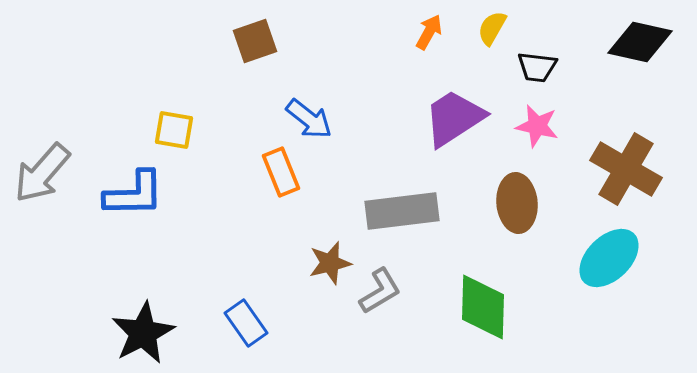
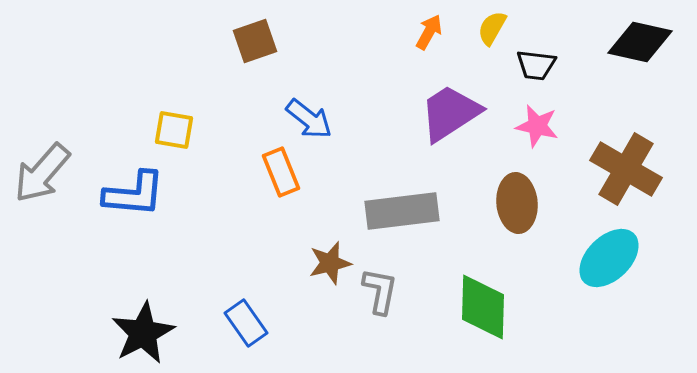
black trapezoid: moved 1 px left, 2 px up
purple trapezoid: moved 4 px left, 5 px up
blue L-shape: rotated 6 degrees clockwise
gray L-shape: rotated 48 degrees counterclockwise
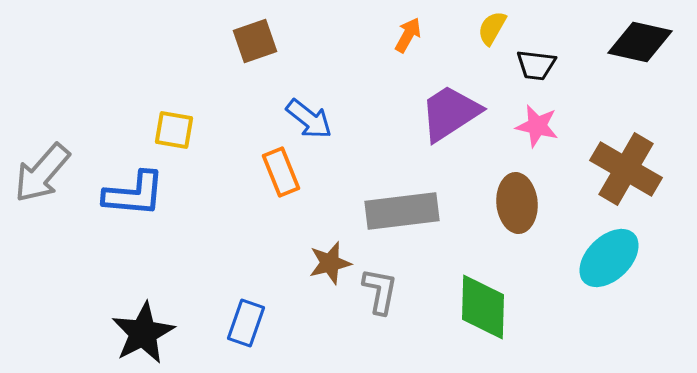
orange arrow: moved 21 px left, 3 px down
blue rectangle: rotated 54 degrees clockwise
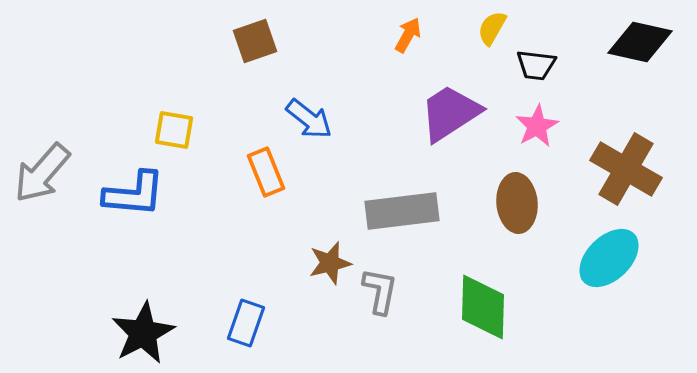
pink star: rotated 30 degrees clockwise
orange rectangle: moved 15 px left
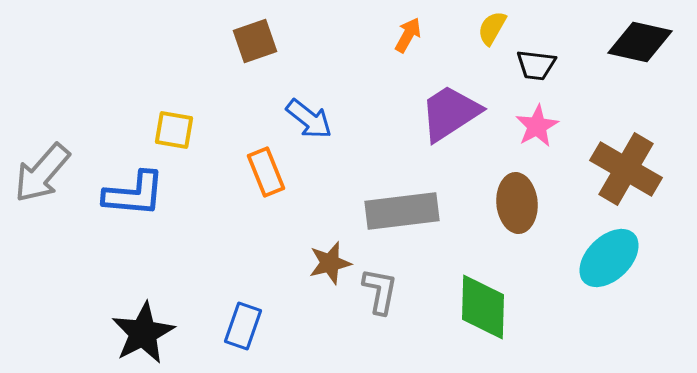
blue rectangle: moved 3 px left, 3 px down
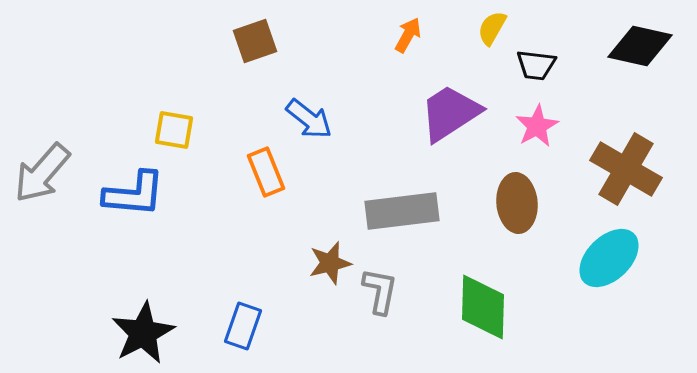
black diamond: moved 4 px down
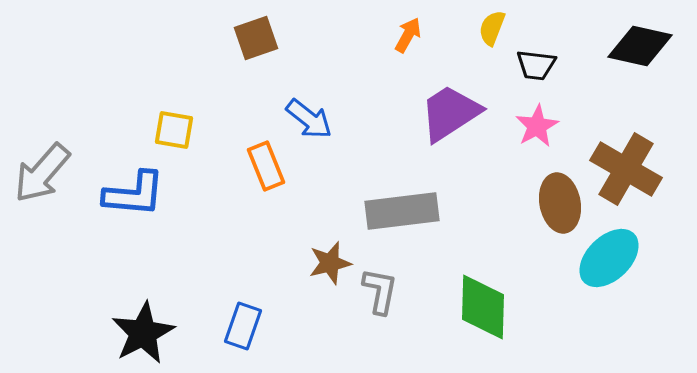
yellow semicircle: rotated 9 degrees counterclockwise
brown square: moved 1 px right, 3 px up
orange rectangle: moved 6 px up
brown ellipse: moved 43 px right; rotated 6 degrees counterclockwise
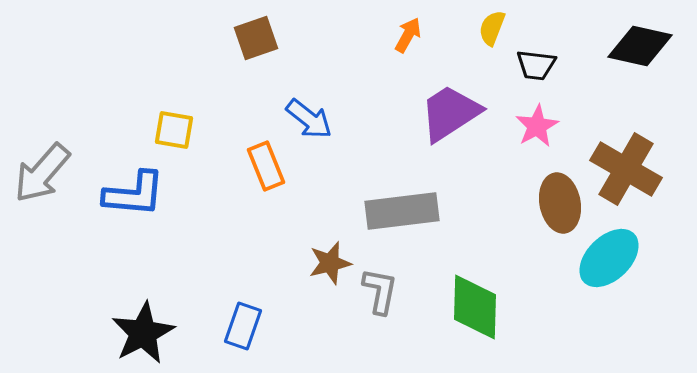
green diamond: moved 8 px left
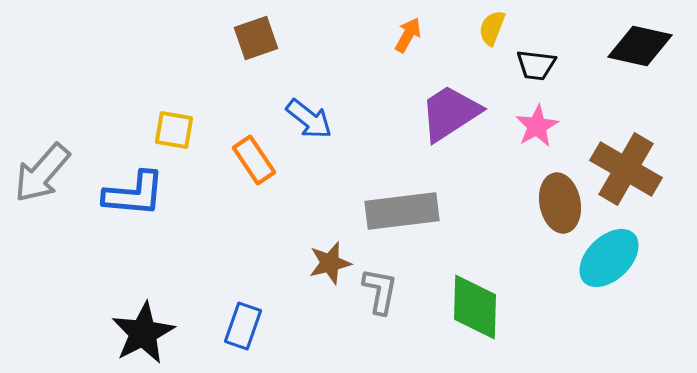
orange rectangle: moved 12 px left, 6 px up; rotated 12 degrees counterclockwise
